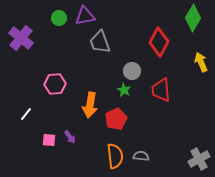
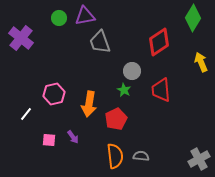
red diamond: rotated 28 degrees clockwise
pink hexagon: moved 1 px left, 10 px down; rotated 10 degrees counterclockwise
orange arrow: moved 1 px left, 1 px up
purple arrow: moved 3 px right
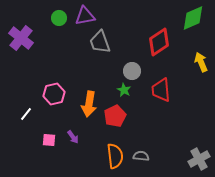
green diamond: rotated 36 degrees clockwise
red pentagon: moved 1 px left, 3 px up
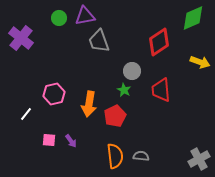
gray trapezoid: moved 1 px left, 1 px up
yellow arrow: moved 1 px left; rotated 132 degrees clockwise
purple arrow: moved 2 px left, 4 px down
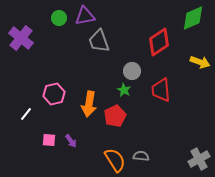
orange semicircle: moved 4 px down; rotated 25 degrees counterclockwise
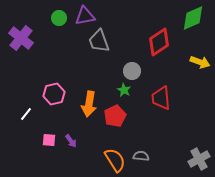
red trapezoid: moved 8 px down
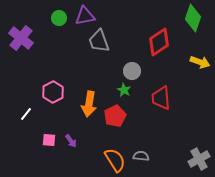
green diamond: rotated 48 degrees counterclockwise
pink hexagon: moved 1 px left, 2 px up; rotated 15 degrees counterclockwise
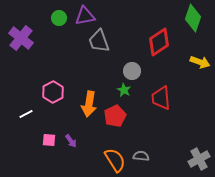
white line: rotated 24 degrees clockwise
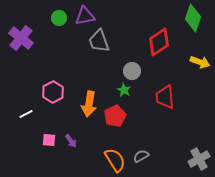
red trapezoid: moved 4 px right, 1 px up
gray semicircle: rotated 35 degrees counterclockwise
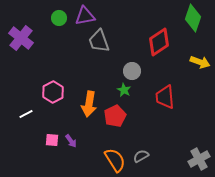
pink square: moved 3 px right
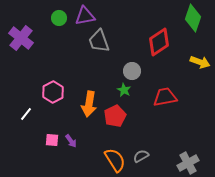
red trapezoid: rotated 85 degrees clockwise
white line: rotated 24 degrees counterclockwise
gray cross: moved 11 px left, 4 px down
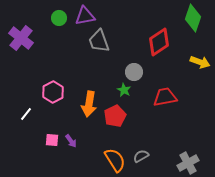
gray circle: moved 2 px right, 1 px down
